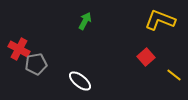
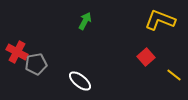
red cross: moved 2 px left, 3 px down
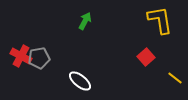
yellow L-shape: rotated 60 degrees clockwise
red cross: moved 4 px right, 4 px down
gray pentagon: moved 3 px right, 6 px up
yellow line: moved 1 px right, 3 px down
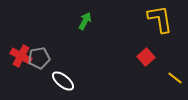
yellow L-shape: moved 1 px up
white ellipse: moved 17 px left
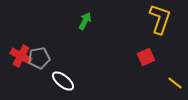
yellow L-shape: rotated 28 degrees clockwise
red square: rotated 18 degrees clockwise
yellow line: moved 5 px down
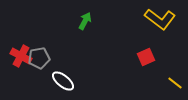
yellow L-shape: rotated 108 degrees clockwise
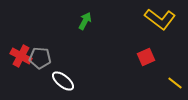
gray pentagon: moved 1 px right; rotated 15 degrees clockwise
